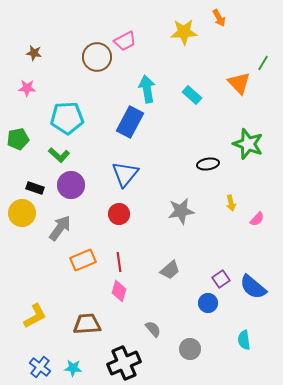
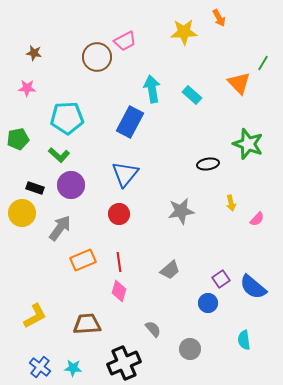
cyan arrow: moved 5 px right
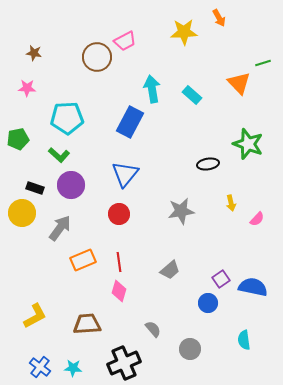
green line: rotated 42 degrees clockwise
blue semicircle: rotated 152 degrees clockwise
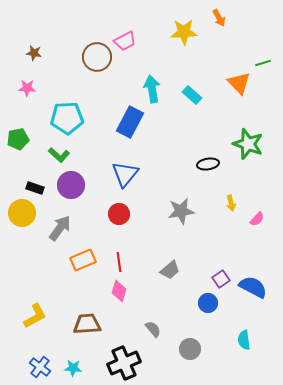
blue semicircle: rotated 16 degrees clockwise
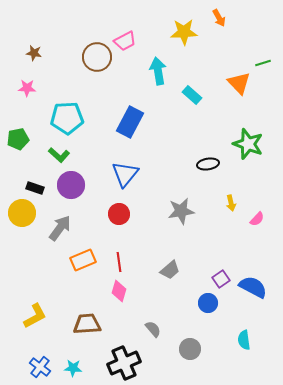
cyan arrow: moved 6 px right, 18 px up
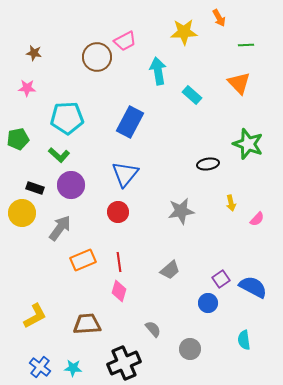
green line: moved 17 px left, 18 px up; rotated 14 degrees clockwise
red circle: moved 1 px left, 2 px up
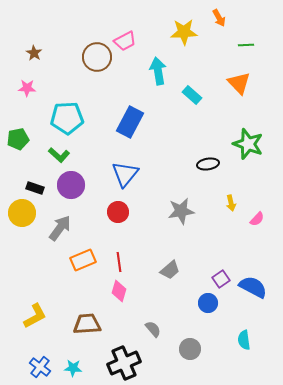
brown star: rotated 21 degrees clockwise
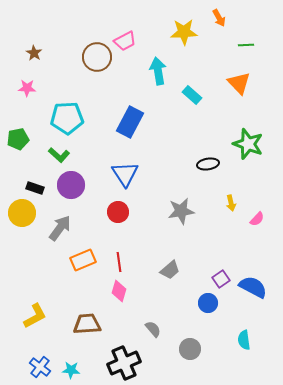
blue triangle: rotated 12 degrees counterclockwise
cyan star: moved 2 px left, 2 px down
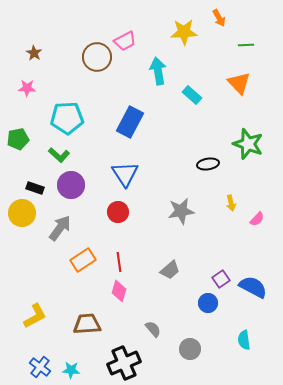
orange rectangle: rotated 10 degrees counterclockwise
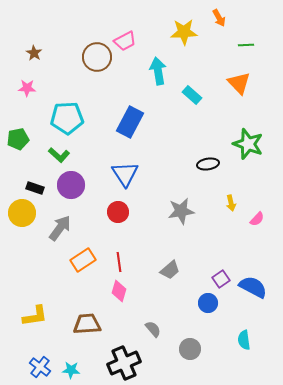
yellow L-shape: rotated 20 degrees clockwise
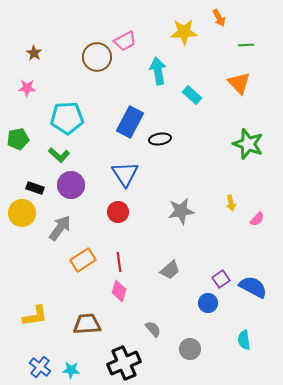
black ellipse: moved 48 px left, 25 px up
